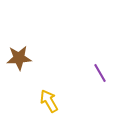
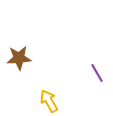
purple line: moved 3 px left
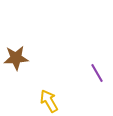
brown star: moved 3 px left
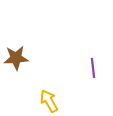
purple line: moved 4 px left, 5 px up; rotated 24 degrees clockwise
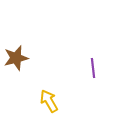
brown star: rotated 10 degrees counterclockwise
